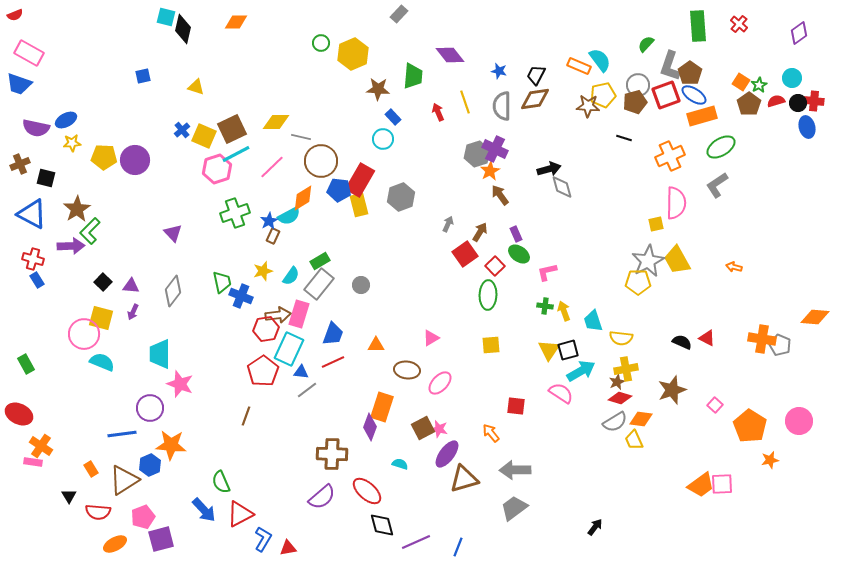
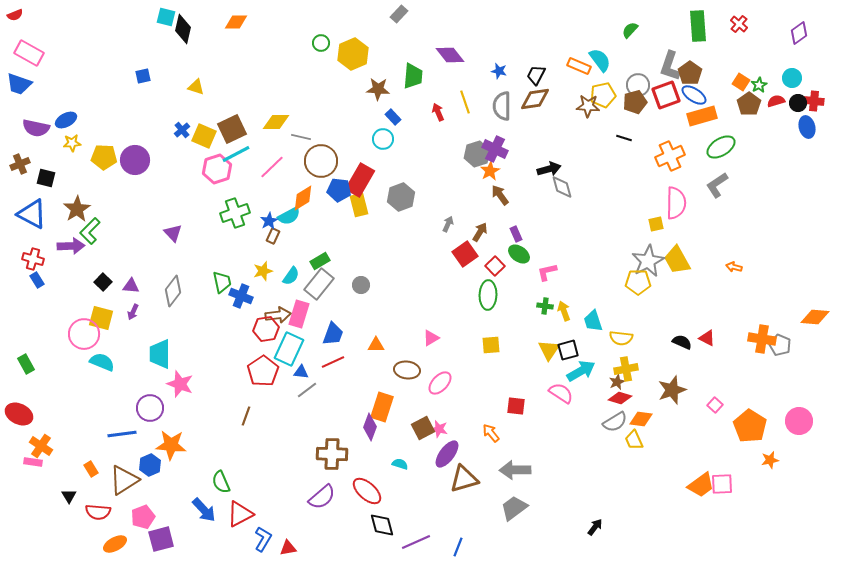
green semicircle at (646, 44): moved 16 px left, 14 px up
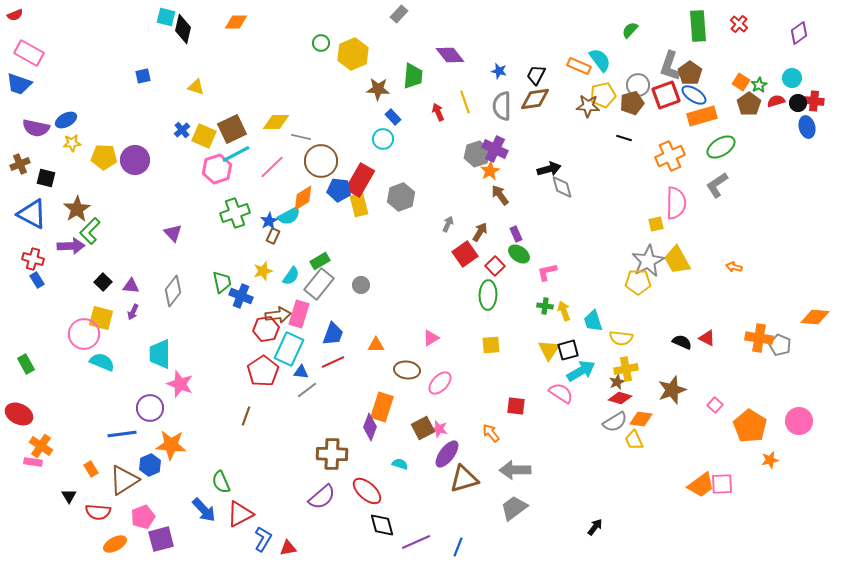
brown pentagon at (635, 102): moved 3 px left, 1 px down
orange cross at (762, 339): moved 3 px left, 1 px up
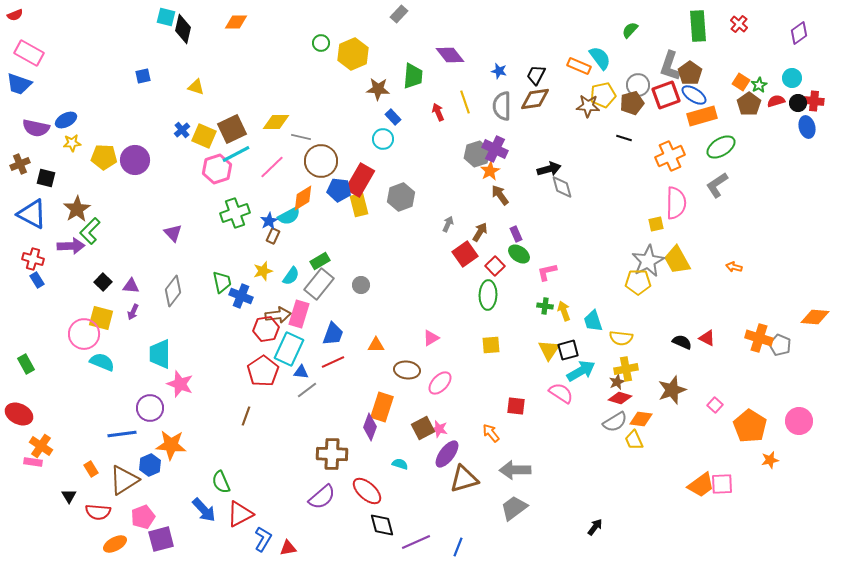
cyan semicircle at (600, 60): moved 2 px up
orange cross at (759, 338): rotated 8 degrees clockwise
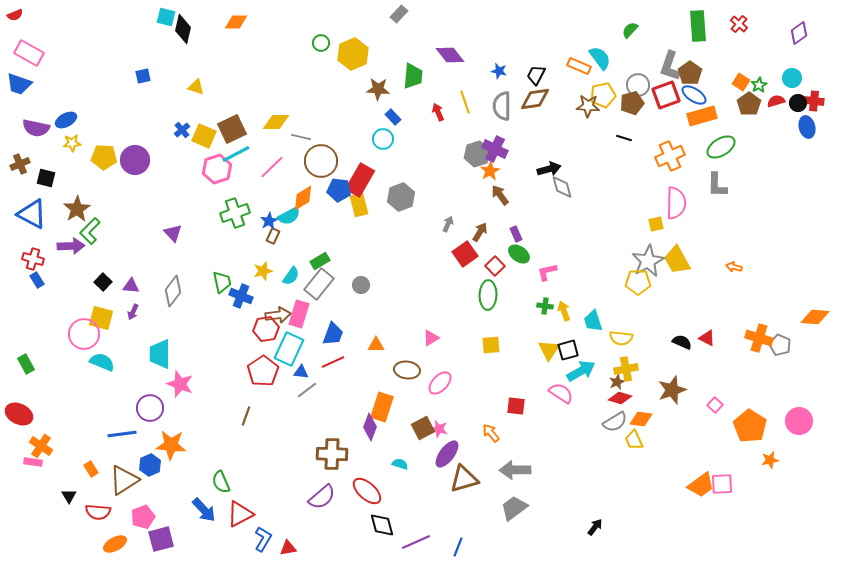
gray L-shape at (717, 185): rotated 56 degrees counterclockwise
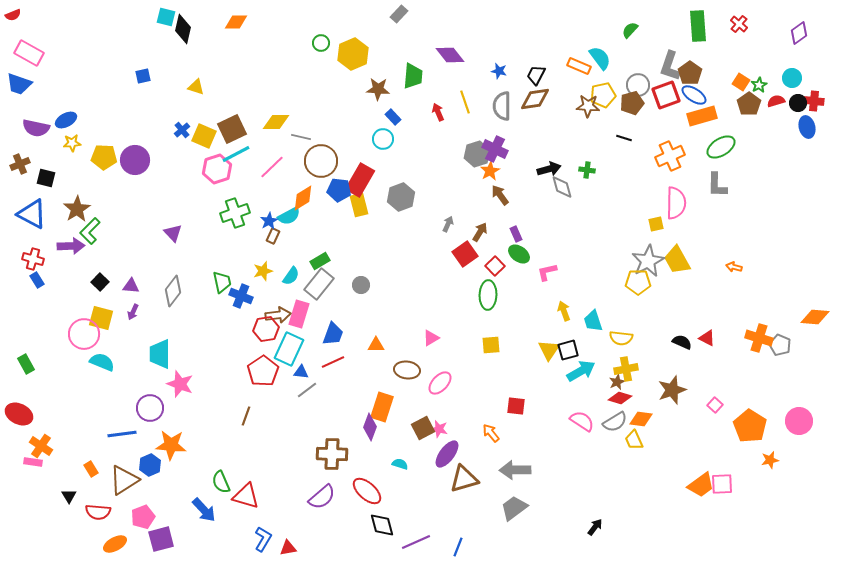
red semicircle at (15, 15): moved 2 px left
black square at (103, 282): moved 3 px left
green cross at (545, 306): moved 42 px right, 136 px up
pink semicircle at (561, 393): moved 21 px right, 28 px down
red triangle at (240, 514): moved 6 px right, 18 px up; rotated 44 degrees clockwise
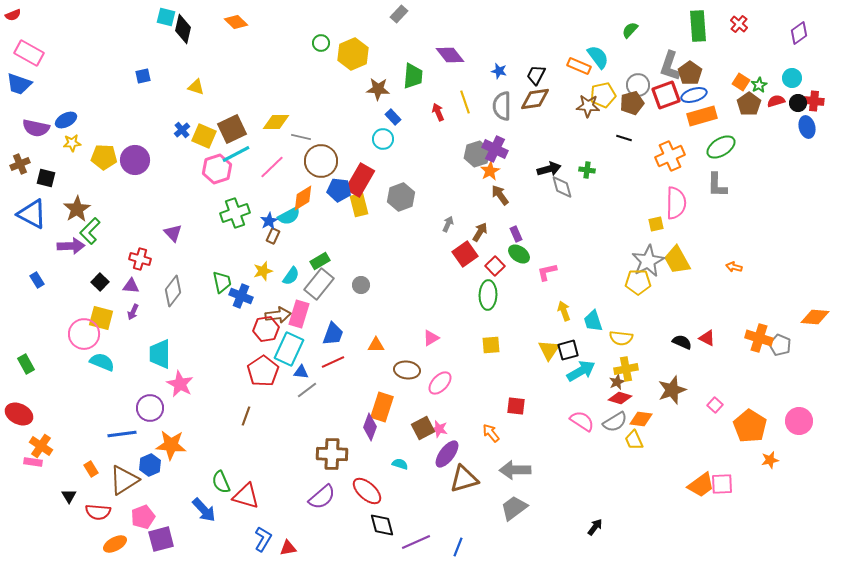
orange diamond at (236, 22): rotated 45 degrees clockwise
cyan semicircle at (600, 58): moved 2 px left, 1 px up
blue ellipse at (694, 95): rotated 50 degrees counterclockwise
red cross at (33, 259): moved 107 px right
pink star at (180, 384): rotated 8 degrees clockwise
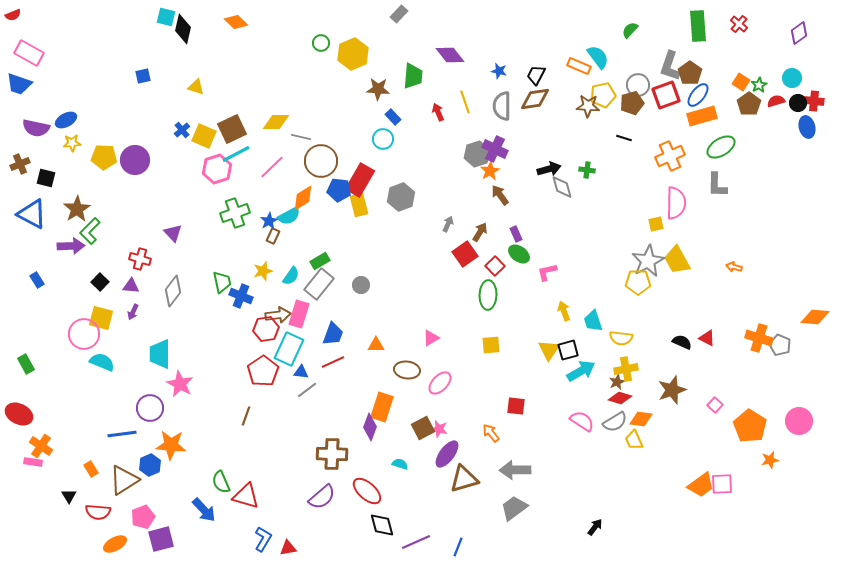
blue ellipse at (694, 95): moved 4 px right; rotated 35 degrees counterclockwise
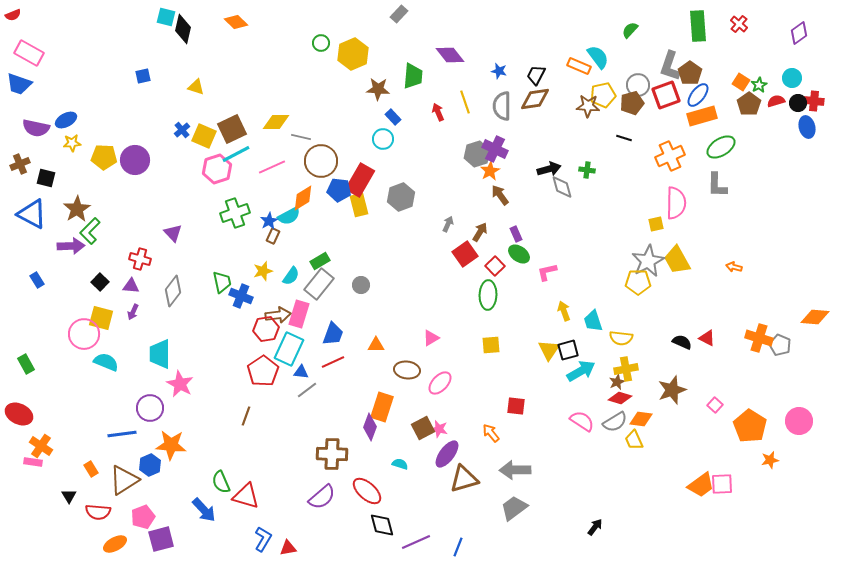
pink line at (272, 167): rotated 20 degrees clockwise
cyan semicircle at (102, 362): moved 4 px right
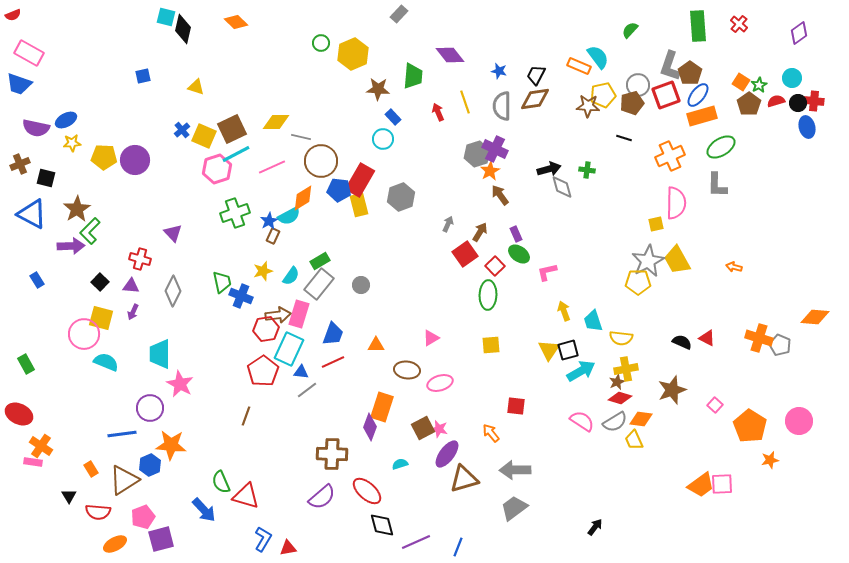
gray diamond at (173, 291): rotated 12 degrees counterclockwise
pink ellipse at (440, 383): rotated 30 degrees clockwise
cyan semicircle at (400, 464): rotated 35 degrees counterclockwise
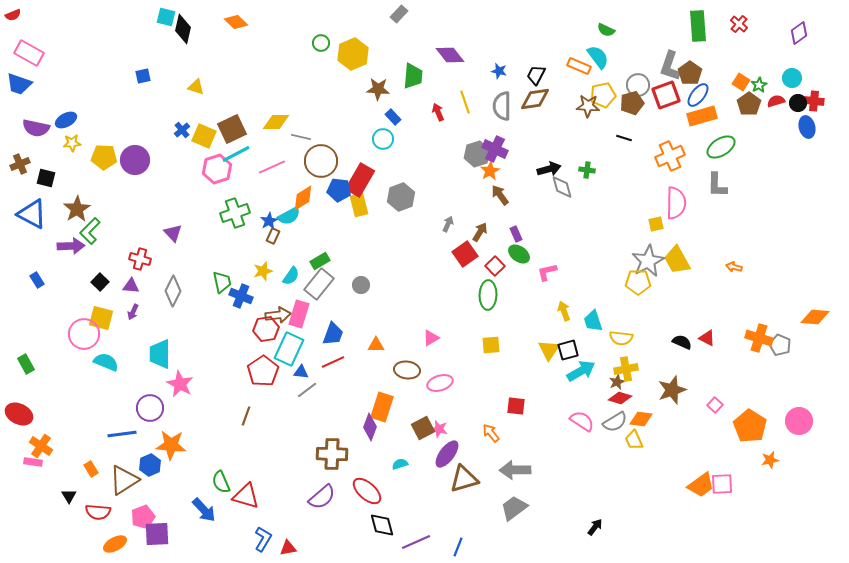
green semicircle at (630, 30): moved 24 px left; rotated 108 degrees counterclockwise
purple square at (161, 539): moved 4 px left, 5 px up; rotated 12 degrees clockwise
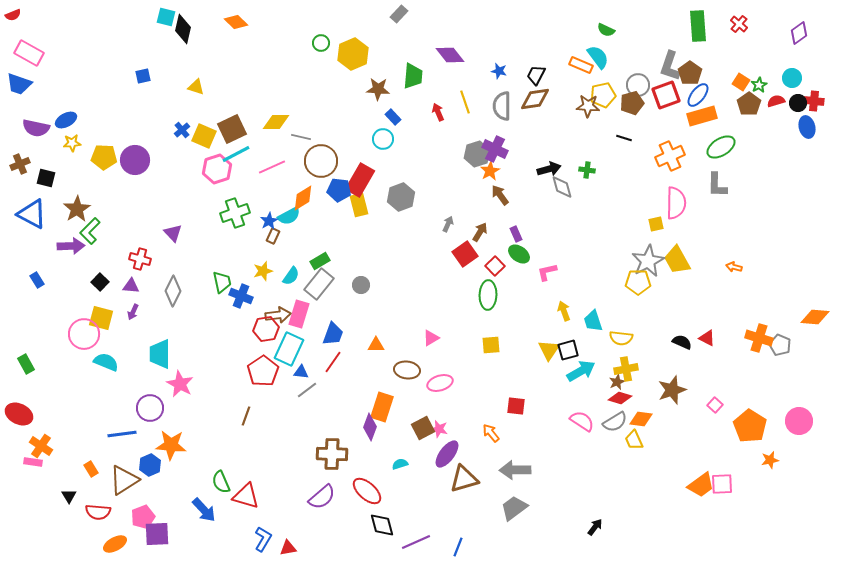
orange rectangle at (579, 66): moved 2 px right, 1 px up
red line at (333, 362): rotated 30 degrees counterclockwise
